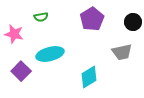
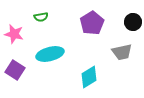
purple pentagon: moved 4 px down
purple square: moved 6 px left, 1 px up; rotated 12 degrees counterclockwise
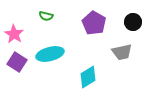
green semicircle: moved 5 px right, 1 px up; rotated 24 degrees clockwise
purple pentagon: moved 2 px right; rotated 10 degrees counterclockwise
pink star: rotated 18 degrees clockwise
purple square: moved 2 px right, 8 px up
cyan diamond: moved 1 px left
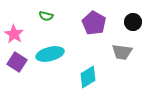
gray trapezoid: rotated 20 degrees clockwise
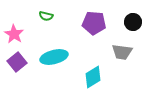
purple pentagon: rotated 25 degrees counterclockwise
cyan ellipse: moved 4 px right, 3 px down
purple square: rotated 18 degrees clockwise
cyan diamond: moved 5 px right
